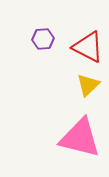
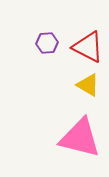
purple hexagon: moved 4 px right, 4 px down
yellow triangle: rotated 45 degrees counterclockwise
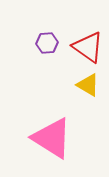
red triangle: rotated 8 degrees clockwise
pink triangle: moved 28 px left; rotated 18 degrees clockwise
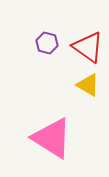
purple hexagon: rotated 20 degrees clockwise
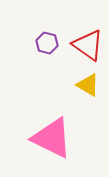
red triangle: moved 2 px up
pink triangle: rotated 6 degrees counterclockwise
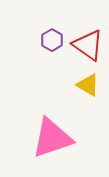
purple hexagon: moved 5 px right, 3 px up; rotated 15 degrees clockwise
pink triangle: rotated 45 degrees counterclockwise
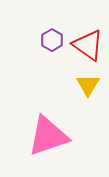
yellow triangle: rotated 30 degrees clockwise
pink triangle: moved 4 px left, 2 px up
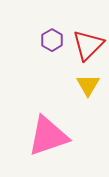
red triangle: rotated 40 degrees clockwise
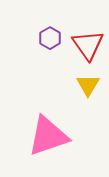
purple hexagon: moved 2 px left, 2 px up
red triangle: rotated 20 degrees counterclockwise
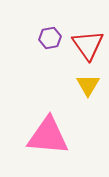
purple hexagon: rotated 20 degrees clockwise
pink triangle: rotated 24 degrees clockwise
